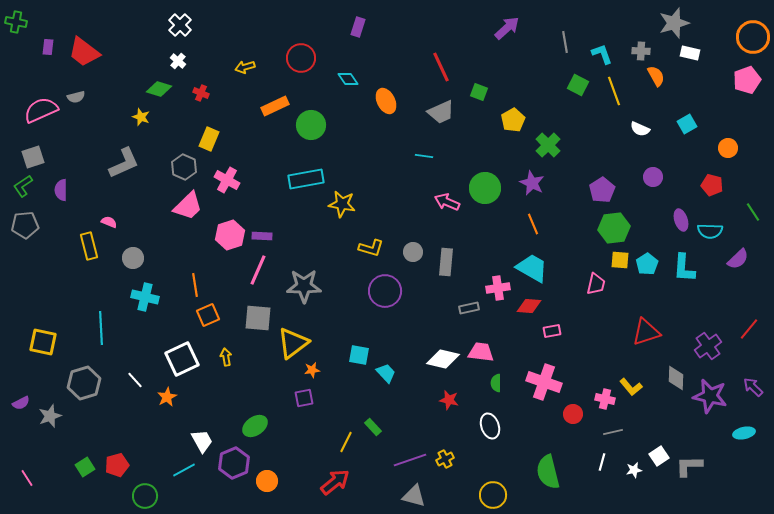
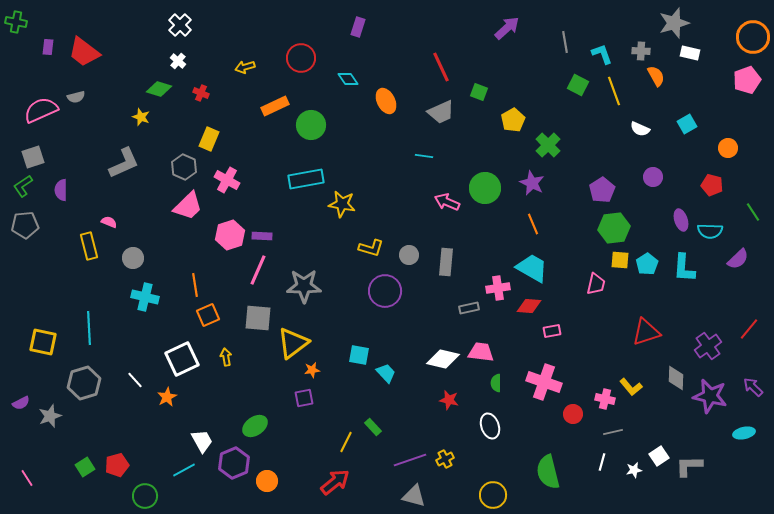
gray circle at (413, 252): moved 4 px left, 3 px down
cyan line at (101, 328): moved 12 px left
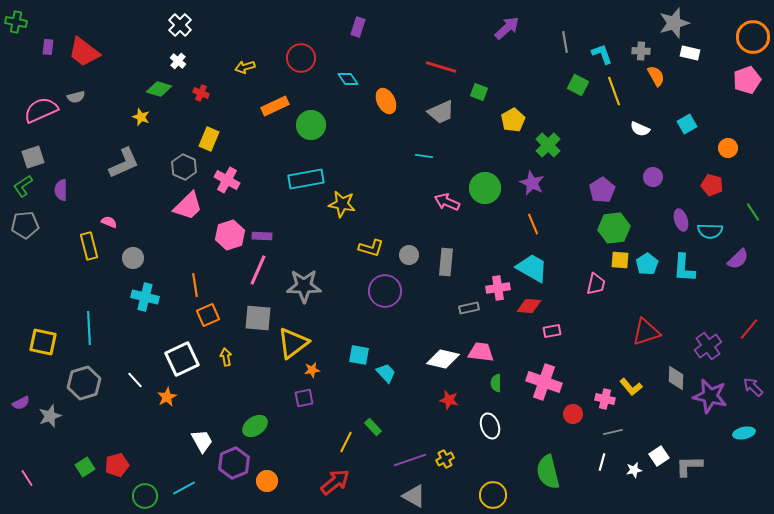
red line at (441, 67): rotated 48 degrees counterclockwise
cyan line at (184, 470): moved 18 px down
gray triangle at (414, 496): rotated 15 degrees clockwise
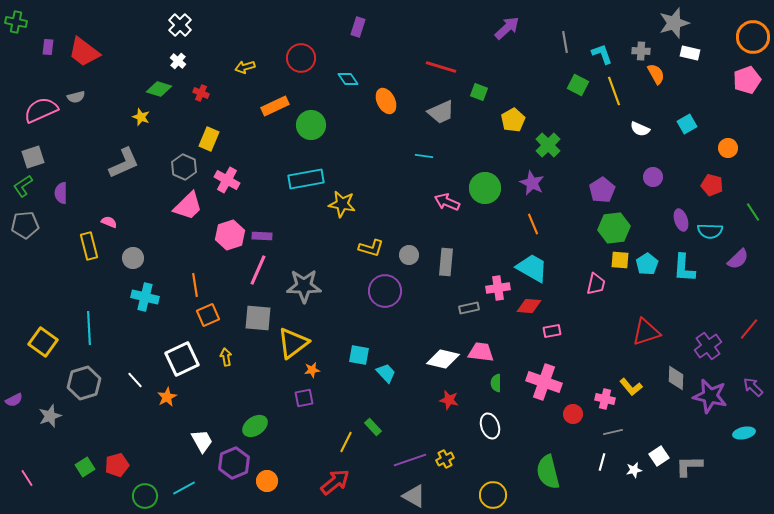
orange semicircle at (656, 76): moved 2 px up
purple semicircle at (61, 190): moved 3 px down
yellow square at (43, 342): rotated 24 degrees clockwise
purple semicircle at (21, 403): moved 7 px left, 3 px up
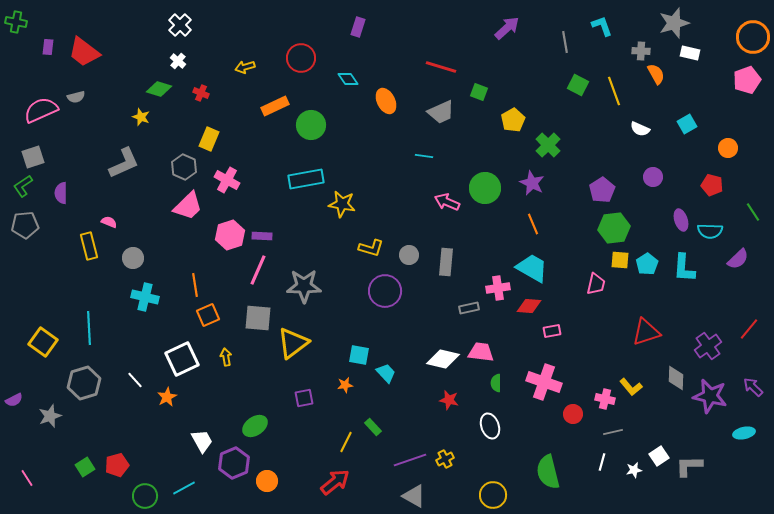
cyan L-shape at (602, 54): moved 28 px up
orange star at (312, 370): moved 33 px right, 15 px down
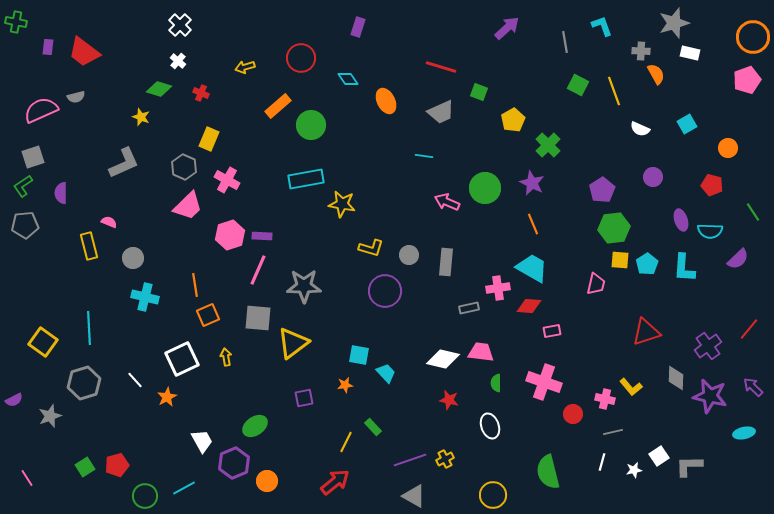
orange rectangle at (275, 106): moved 3 px right; rotated 16 degrees counterclockwise
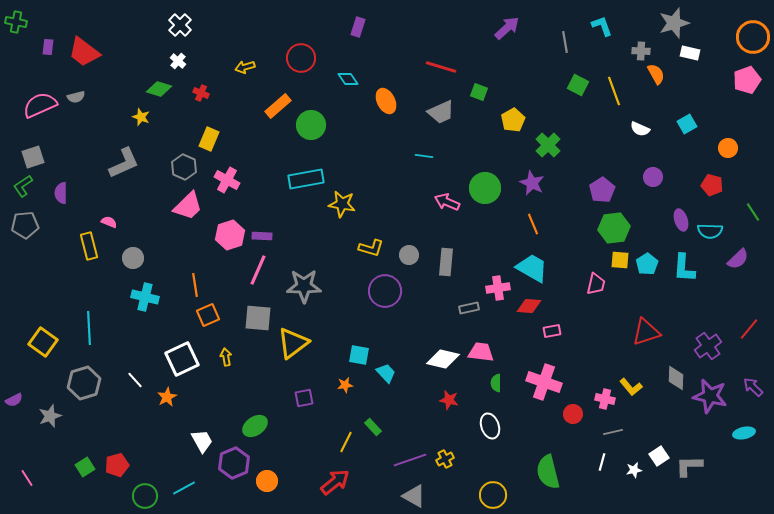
pink semicircle at (41, 110): moved 1 px left, 5 px up
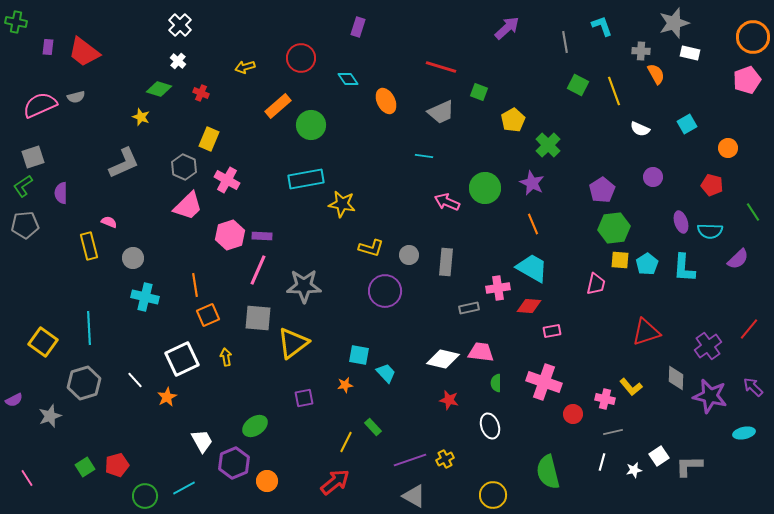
purple ellipse at (681, 220): moved 2 px down
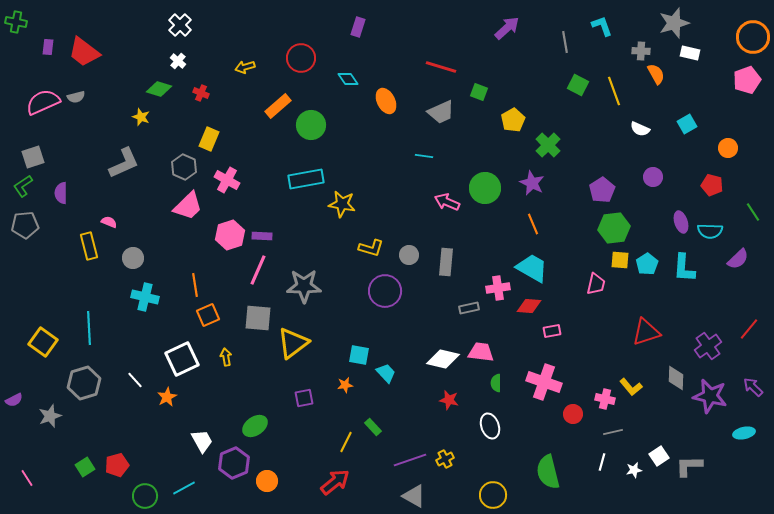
pink semicircle at (40, 105): moved 3 px right, 3 px up
